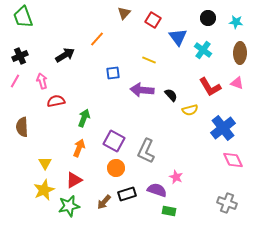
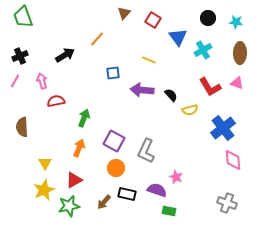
cyan cross: rotated 24 degrees clockwise
pink diamond: rotated 20 degrees clockwise
black rectangle: rotated 30 degrees clockwise
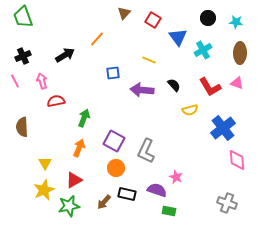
black cross: moved 3 px right
pink line: rotated 56 degrees counterclockwise
black semicircle: moved 3 px right, 10 px up
pink diamond: moved 4 px right
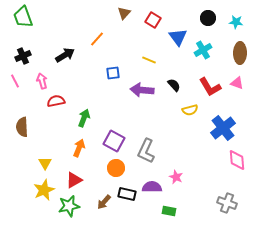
purple semicircle: moved 5 px left, 3 px up; rotated 18 degrees counterclockwise
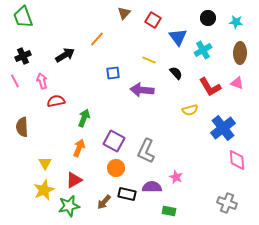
black semicircle: moved 2 px right, 12 px up
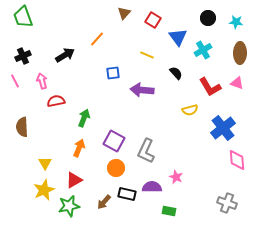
yellow line: moved 2 px left, 5 px up
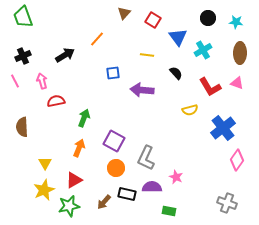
yellow line: rotated 16 degrees counterclockwise
gray L-shape: moved 7 px down
pink diamond: rotated 40 degrees clockwise
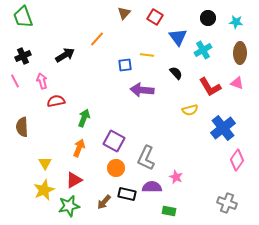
red square: moved 2 px right, 3 px up
blue square: moved 12 px right, 8 px up
